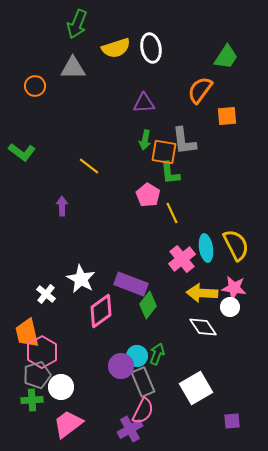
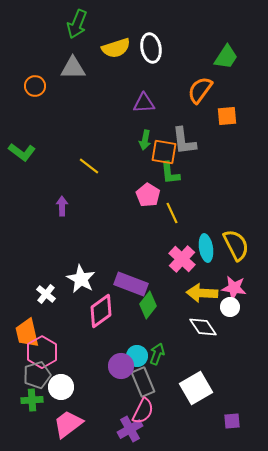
pink cross at (182, 259): rotated 8 degrees counterclockwise
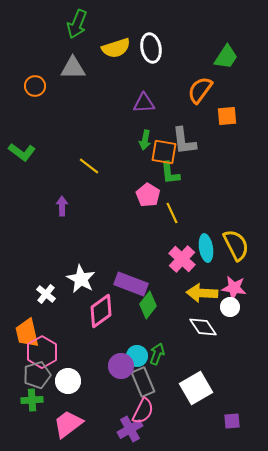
white circle at (61, 387): moved 7 px right, 6 px up
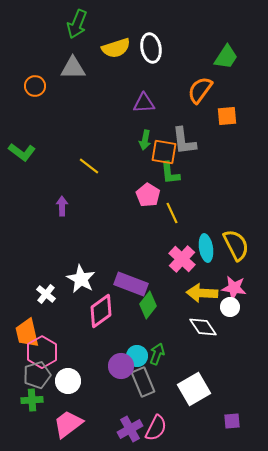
white square at (196, 388): moved 2 px left, 1 px down
pink semicircle at (143, 411): moved 13 px right, 17 px down
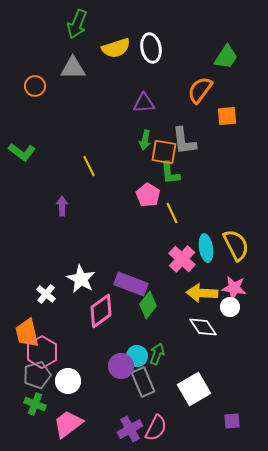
yellow line at (89, 166): rotated 25 degrees clockwise
green cross at (32, 400): moved 3 px right, 4 px down; rotated 25 degrees clockwise
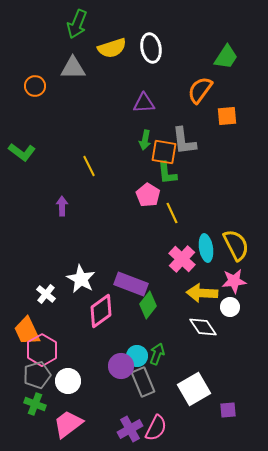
yellow semicircle at (116, 48): moved 4 px left
green L-shape at (170, 173): moved 3 px left
pink star at (234, 288): moved 7 px up; rotated 15 degrees counterclockwise
orange trapezoid at (27, 333): moved 2 px up; rotated 12 degrees counterclockwise
pink hexagon at (42, 352): moved 2 px up
purple square at (232, 421): moved 4 px left, 11 px up
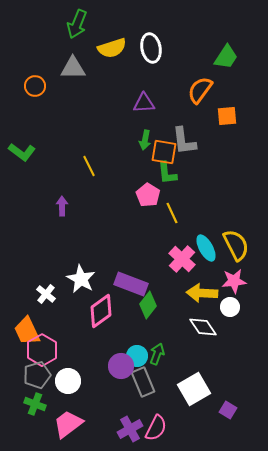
cyan ellipse at (206, 248): rotated 20 degrees counterclockwise
purple square at (228, 410): rotated 36 degrees clockwise
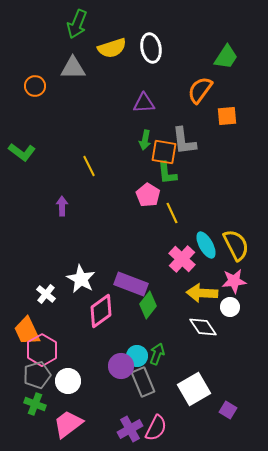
cyan ellipse at (206, 248): moved 3 px up
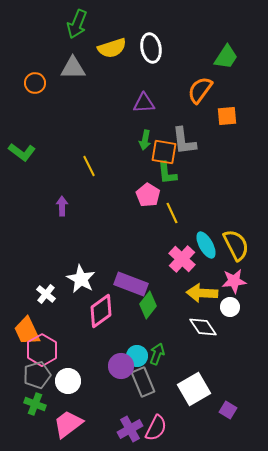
orange circle at (35, 86): moved 3 px up
